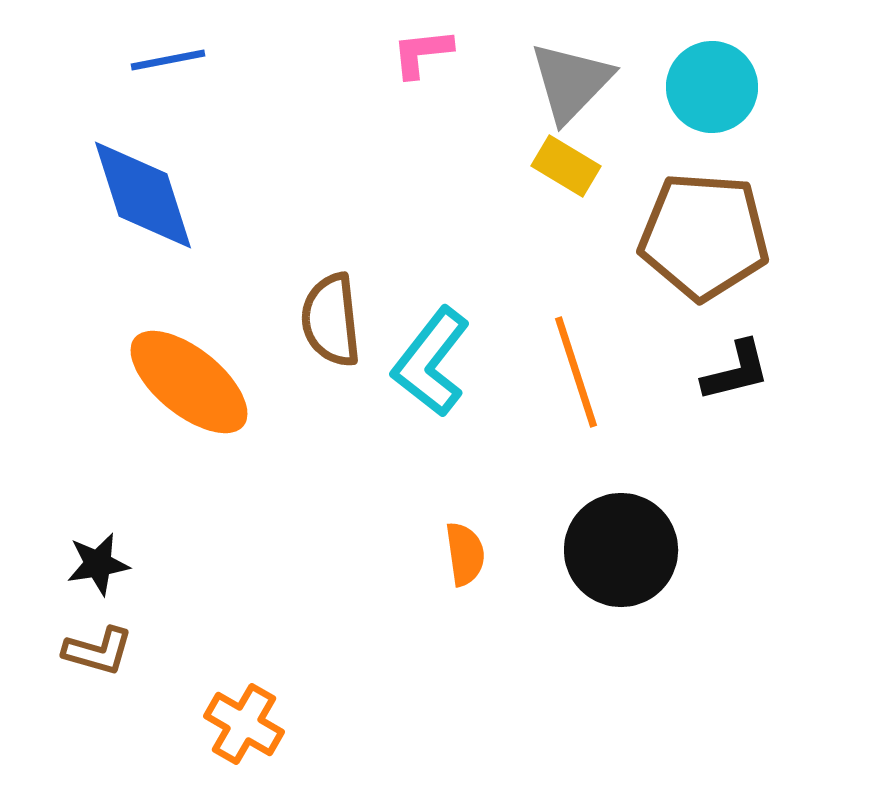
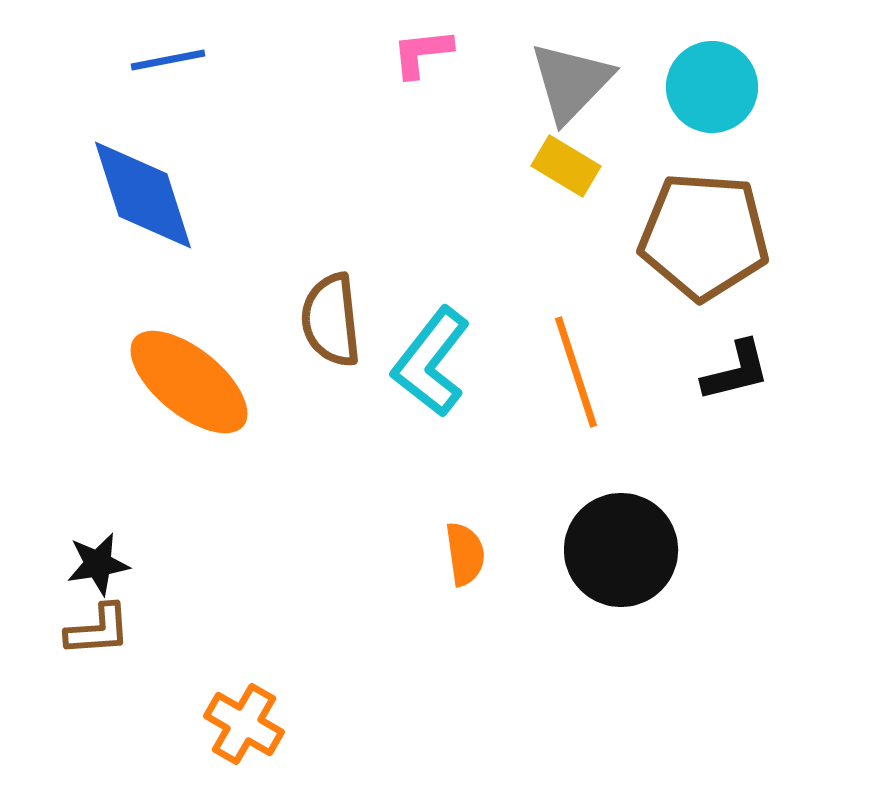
brown L-shape: moved 21 px up; rotated 20 degrees counterclockwise
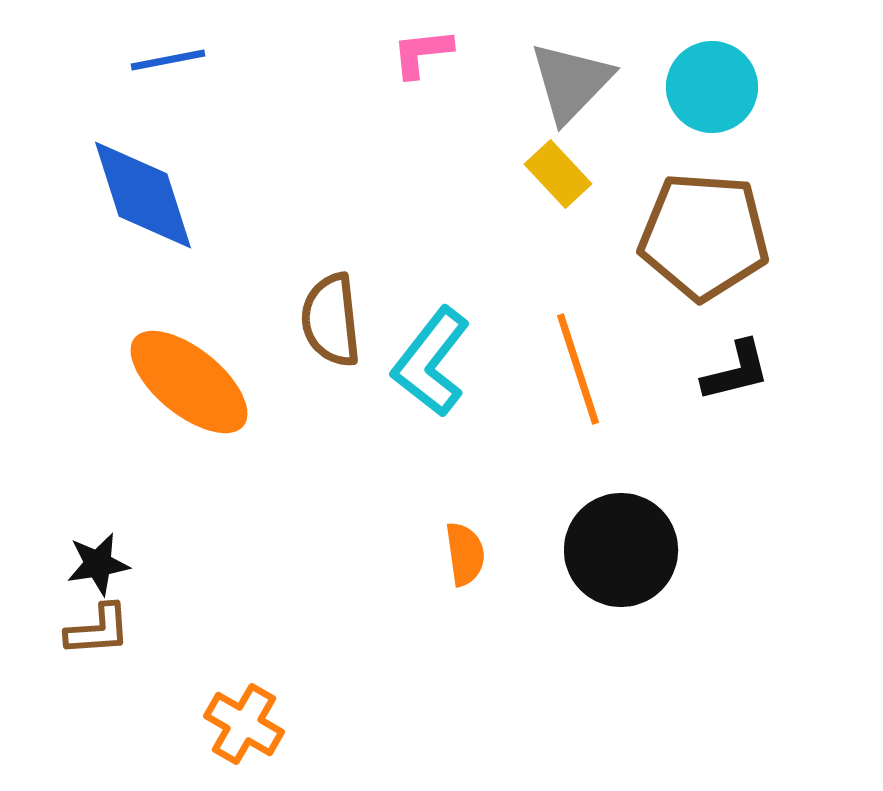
yellow rectangle: moved 8 px left, 8 px down; rotated 16 degrees clockwise
orange line: moved 2 px right, 3 px up
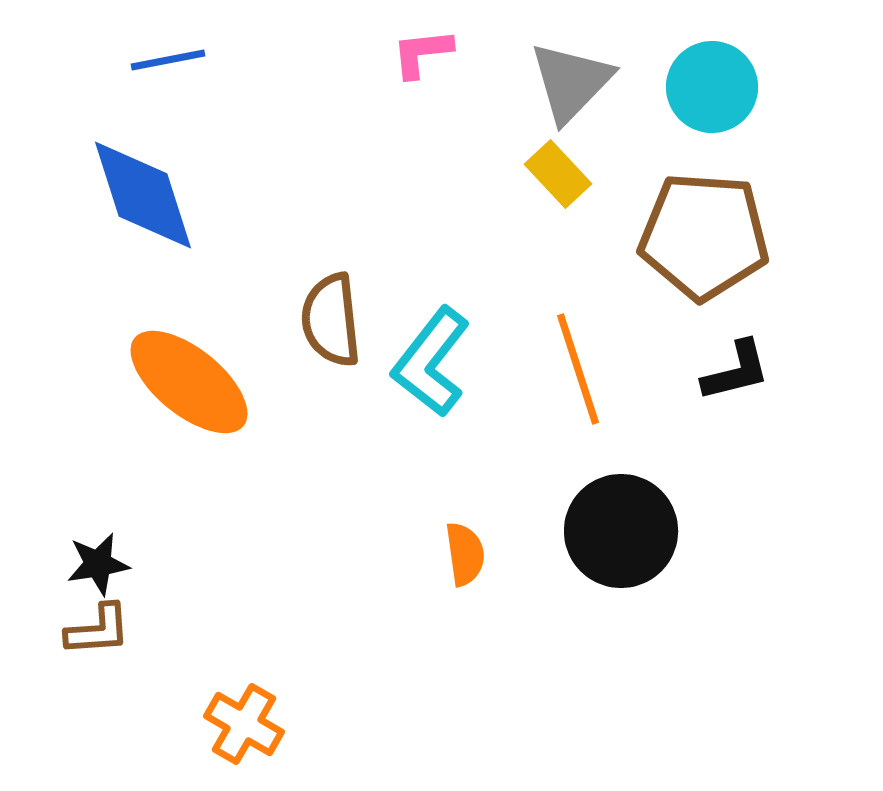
black circle: moved 19 px up
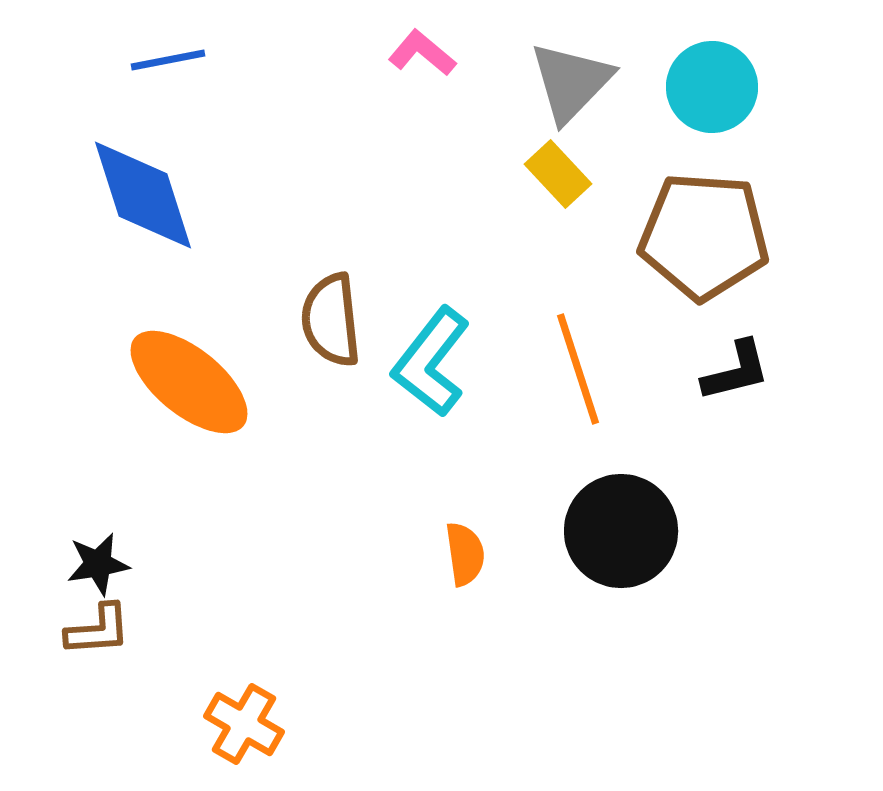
pink L-shape: rotated 46 degrees clockwise
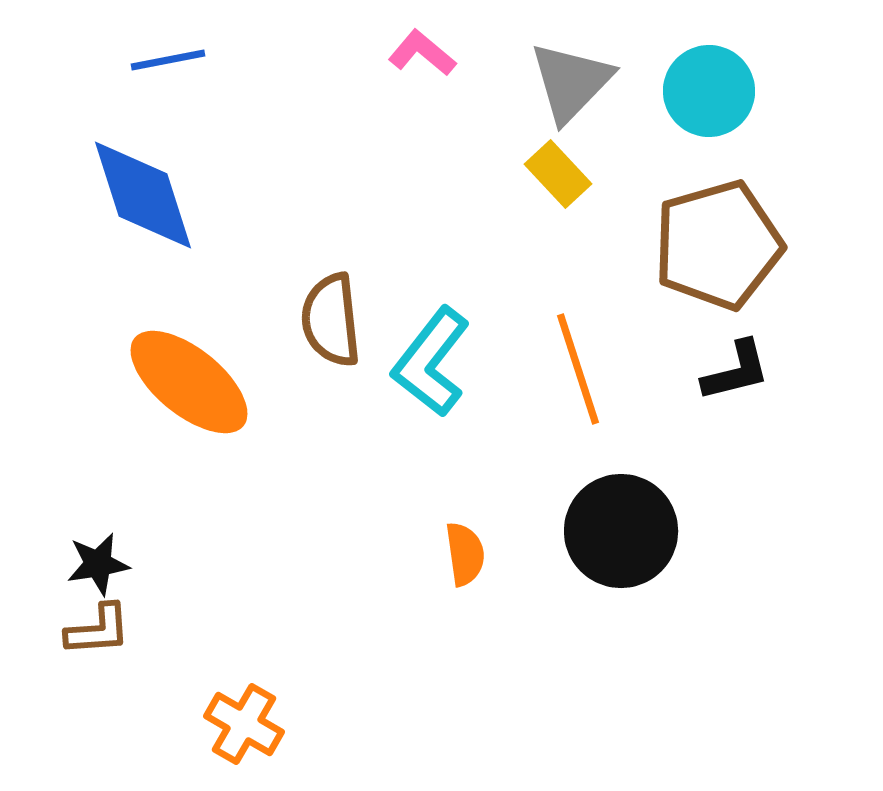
cyan circle: moved 3 px left, 4 px down
brown pentagon: moved 14 px right, 9 px down; rotated 20 degrees counterclockwise
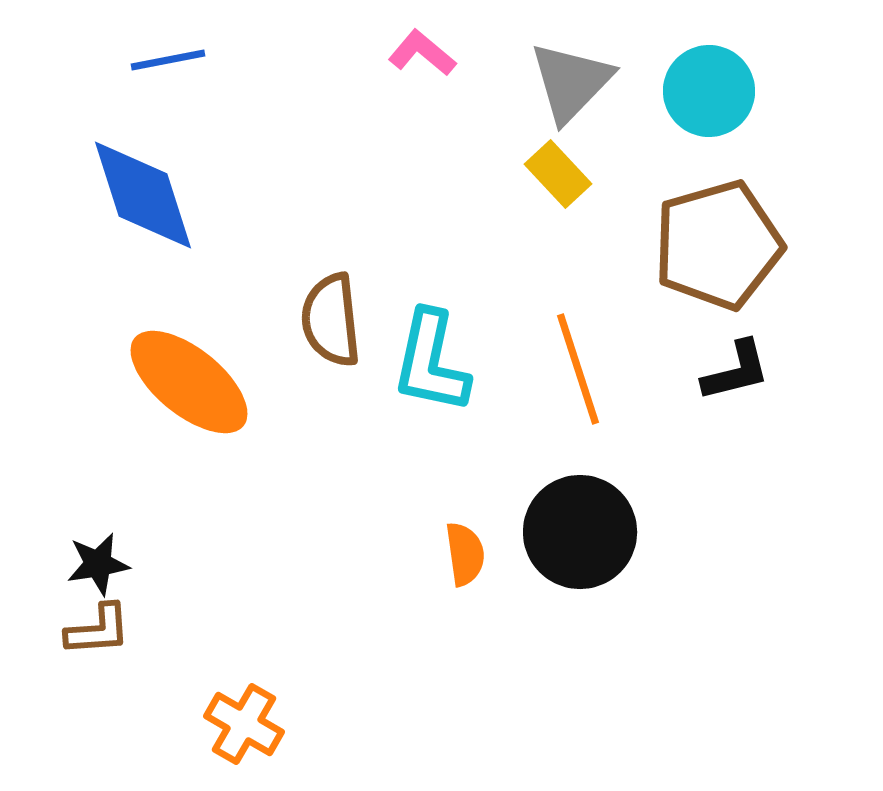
cyan L-shape: rotated 26 degrees counterclockwise
black circle: moved 41 px left, 1 px down
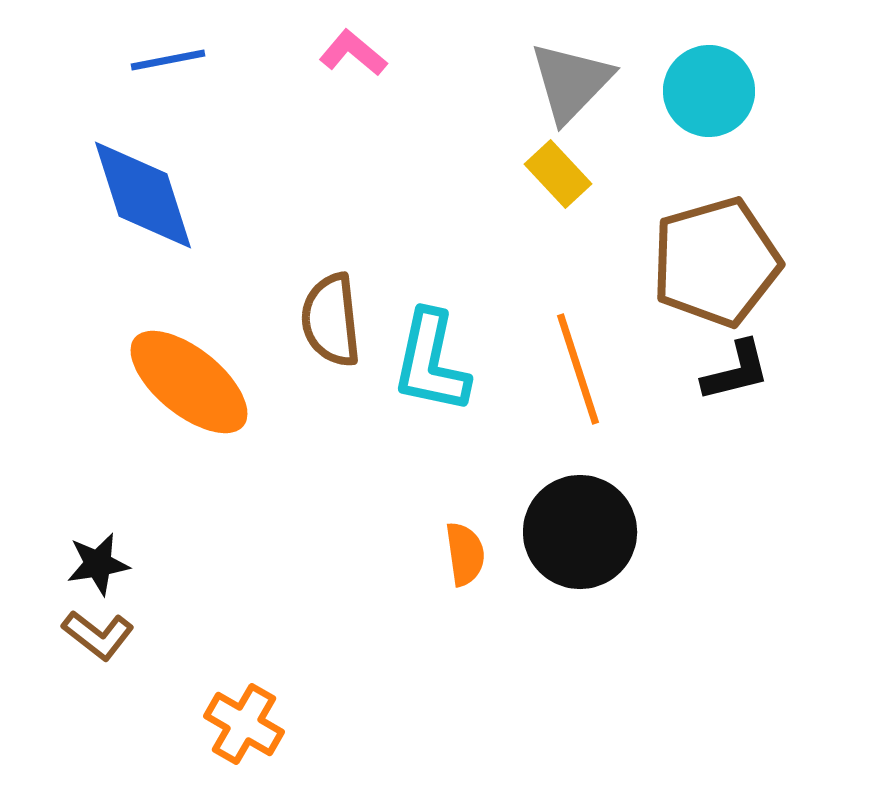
pink L-shape: moved 69 px left
brown pentagon: moved 2 px left, 17 px down
brown L-shape: moved 5 px down; rotated 42 degrees clockwise
